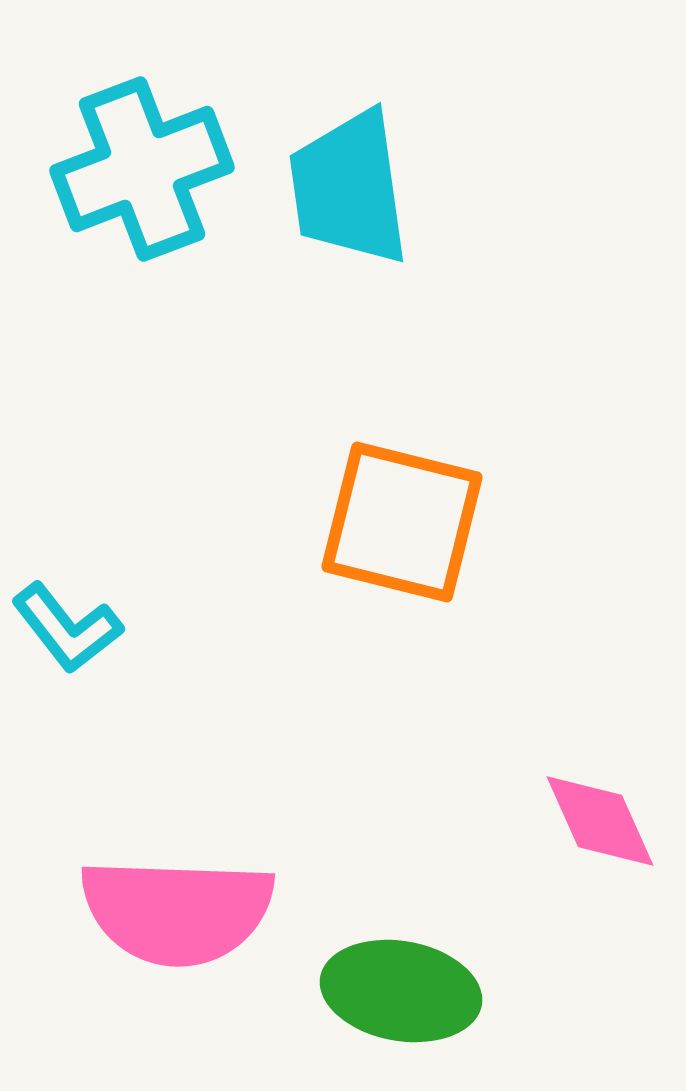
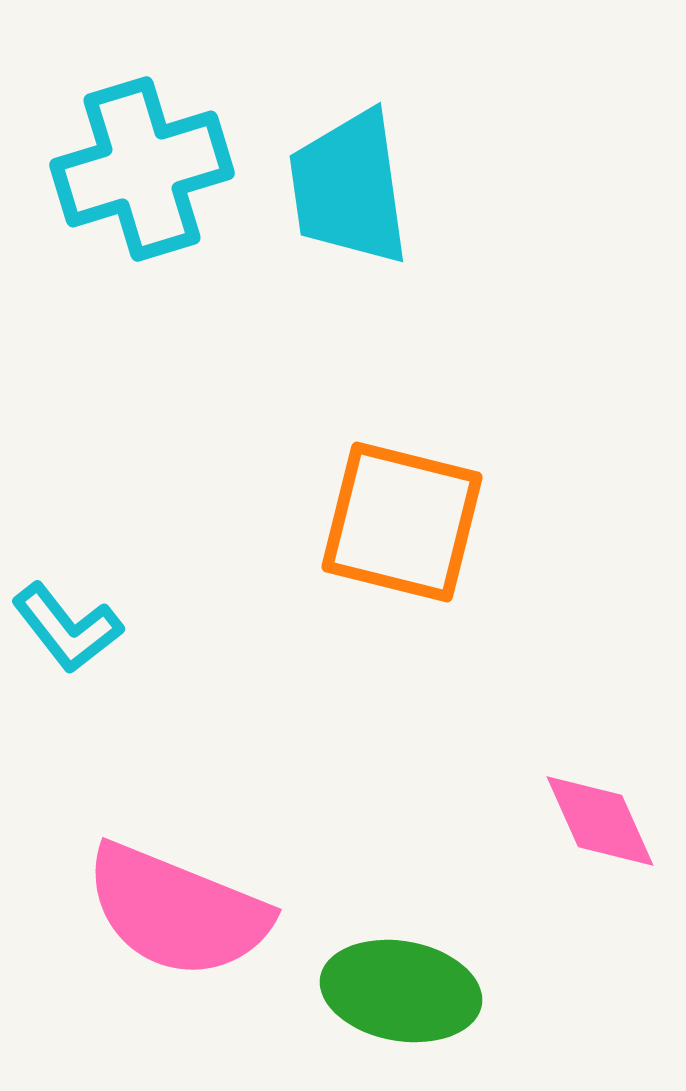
cyan cross: rotated 4 degrees clockwise
pink semicircle: rotated 20 degrees clockwise
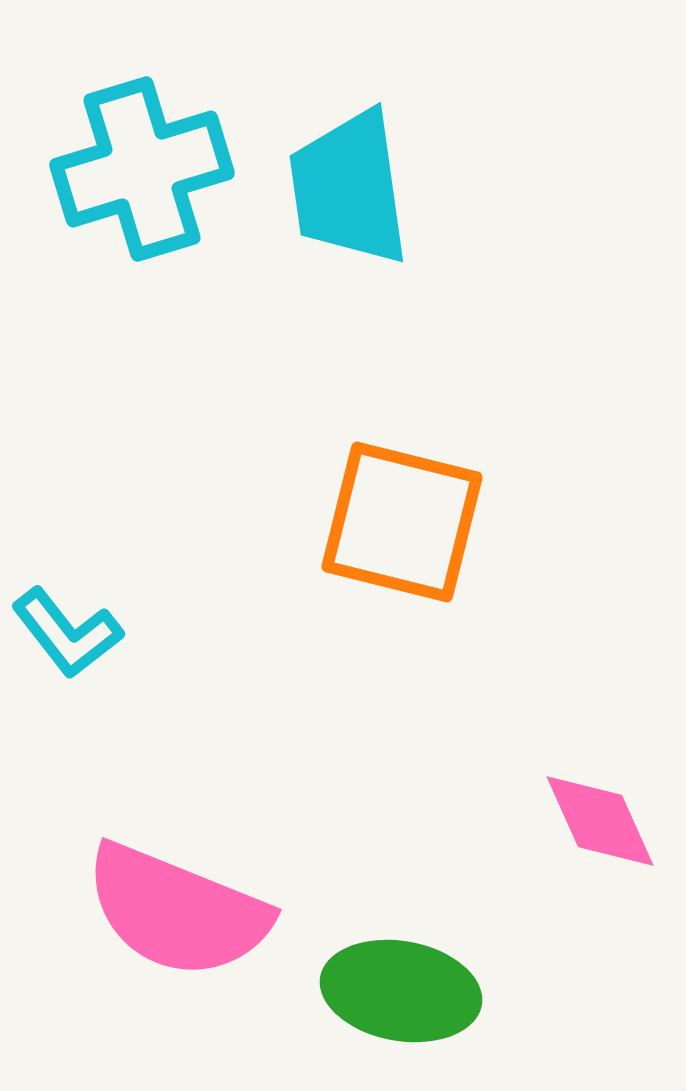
cyan L-shape: moved 5 px down
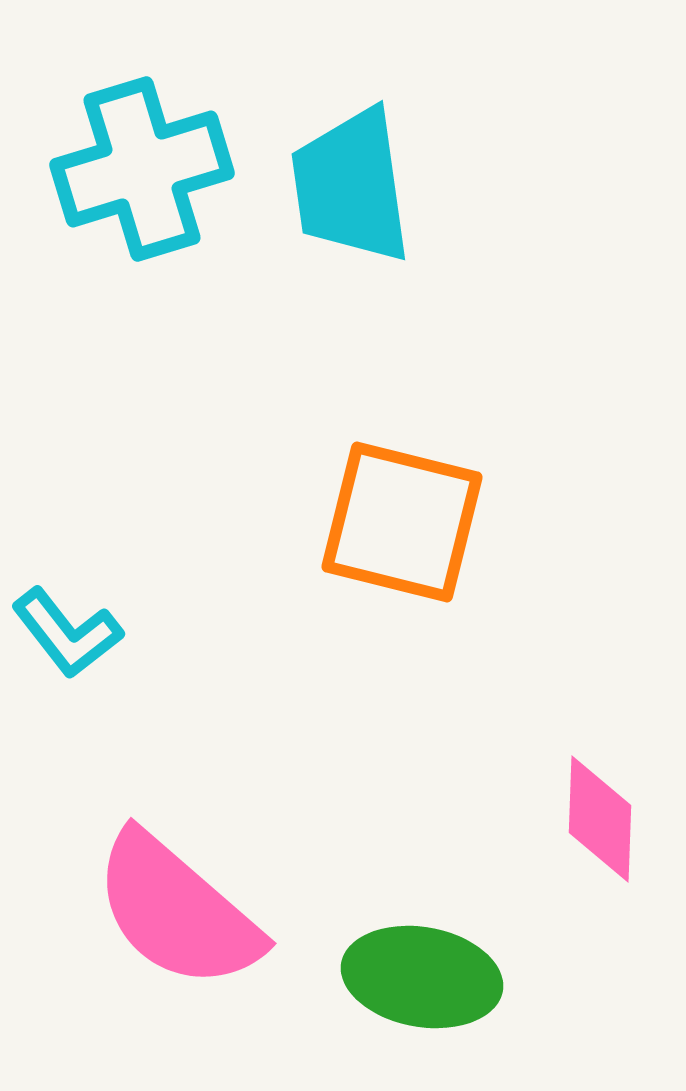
cyan trapezoid: moved 2 px right, 2 px up
pink diamond: moved 2 px up; rotated 26 degrees clockwise
pink semicircle: rotated 19 degrees clockwise
green ellipse: moved 21 px right, 14 px up
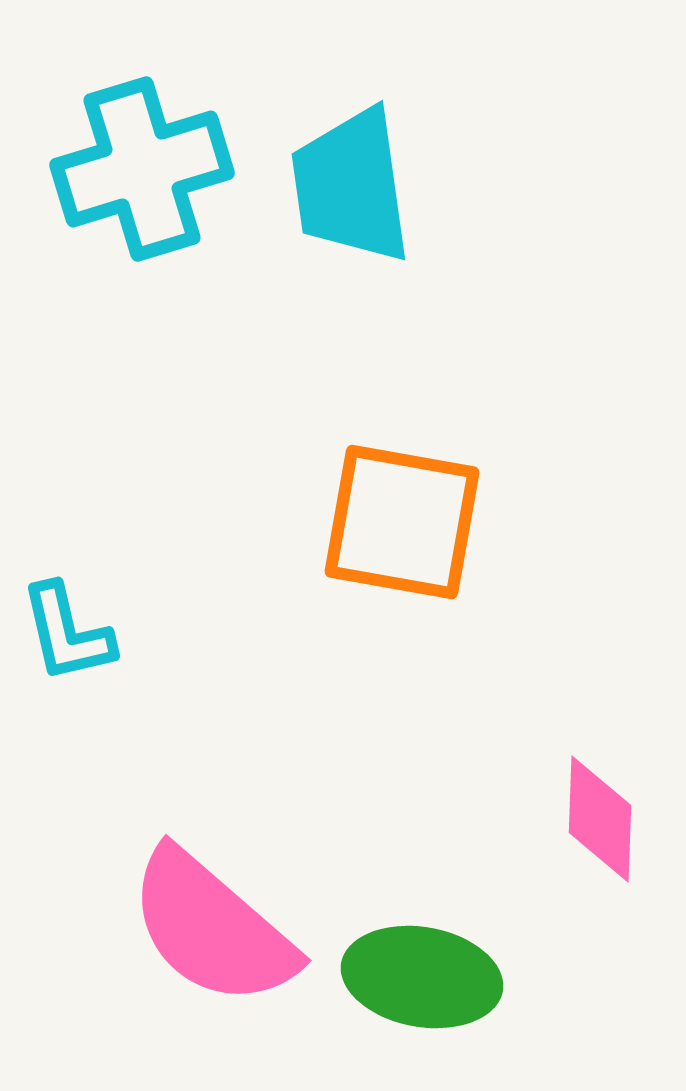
orange square: rotated 4 degrees counterclockwise
cyan L-shape: rotated 25 degrees clockwise
pink semicircle: moved 35 px right, 17 px down
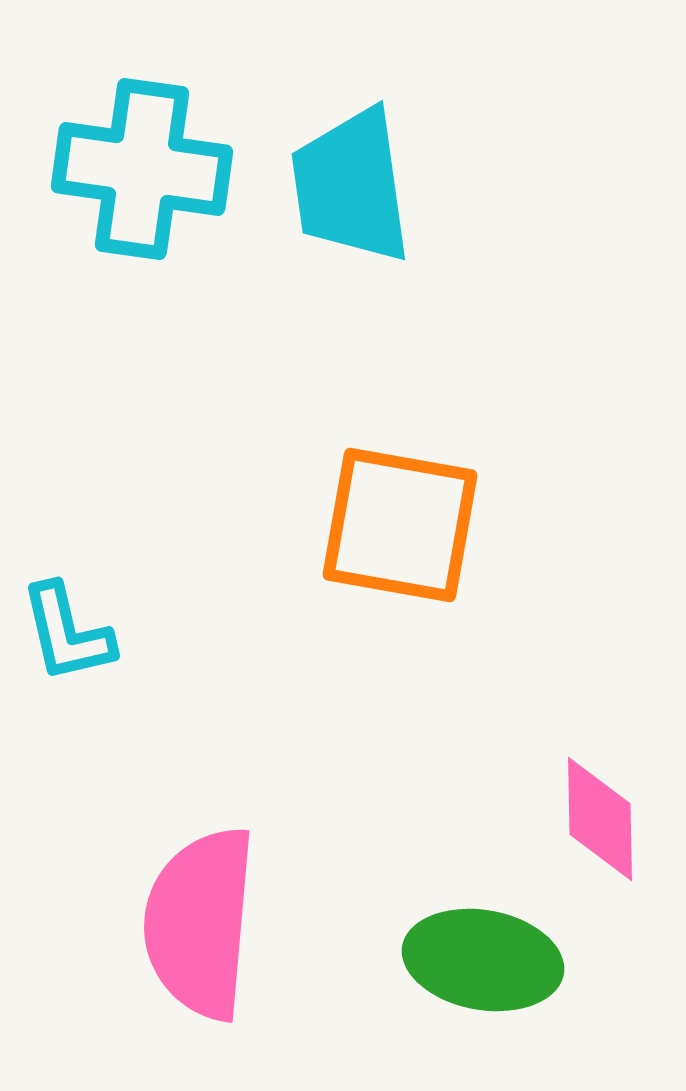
cyan cross: rotated 25 degrees clockwise
orange square: moved 2 px left, 3 px down
pink diamond: rotated 3 degrees counterclockwise
pink semicircle: moved 12 px left, 5 px up; rotated 54 degrees clockwise
green ellipse: moved 61 px right, 17 px up
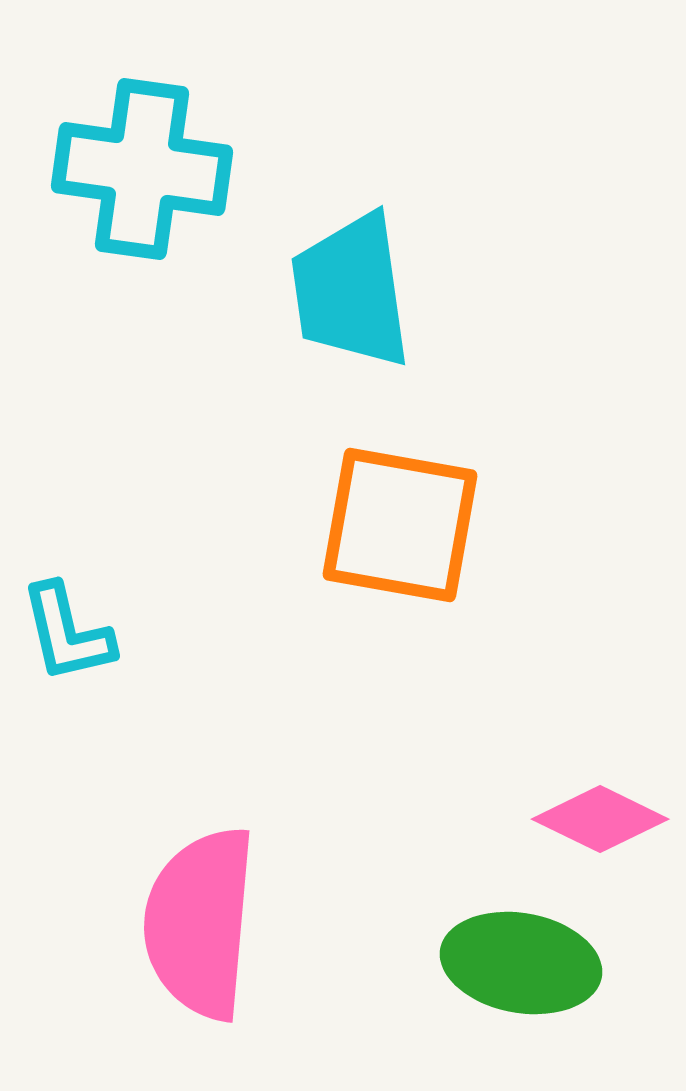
cyan trapezoid: moved 105 px down
pink diamond: rotated 63 degrees counterclockwise
green ellipse: moved 38 px right, 3 px down
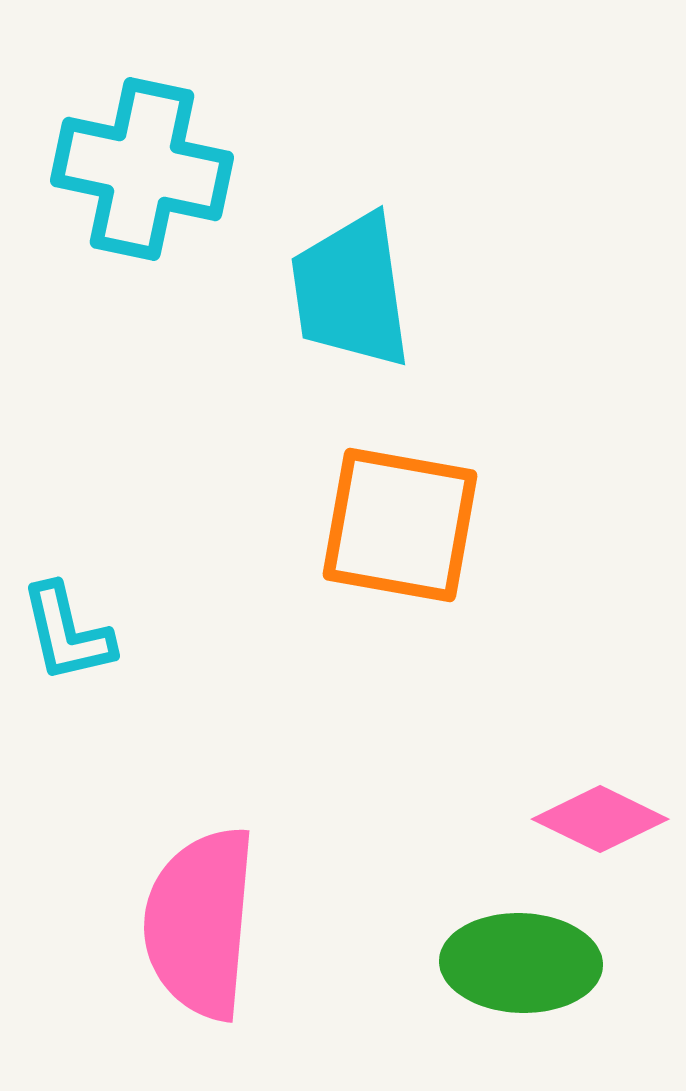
cyan cross: rotated 4 degrees clockwise
green ellipse: rotated 8 degrees counterclockwise
